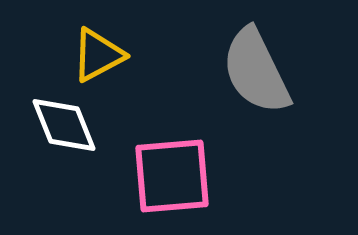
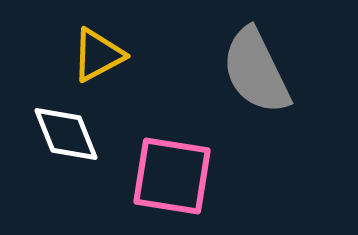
white diamond: moved 2 px right, 9 px down
pink square: rotated 14 degrees clockwise
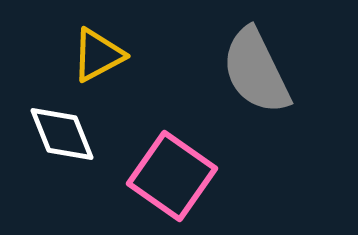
white diamond: moved 4 px left
pink square: rotated 26 degrees clockwise
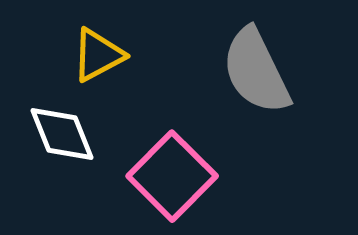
pink square: rotated 10 degrees clockwise
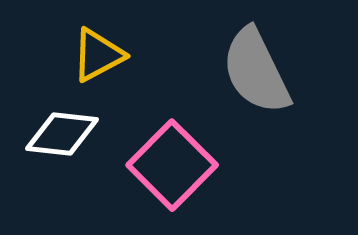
white diamond: rotated 62 degrees counterclockwise
pink square: moved 11 px up
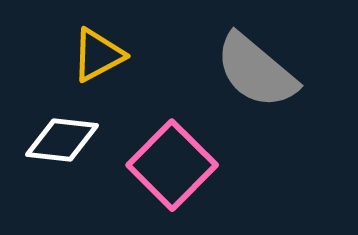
gray semicircle: rotated 24 degrees counterclockwise
white diamond: moved 6 px down
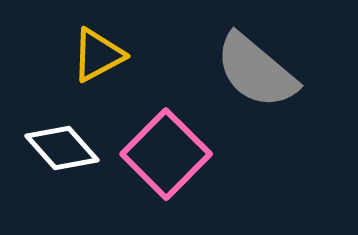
white diamond: moved 8 px down; rotated 42 degrees clockwise
pink square: moved 6 px left, 11 px up
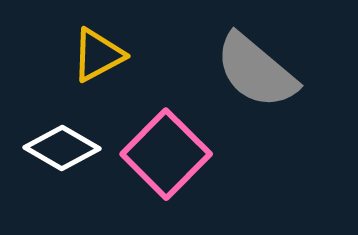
white diamond: rotated 18 degrees counterclockwise
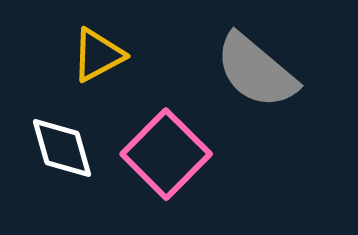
white diamond: rotated 44 degrees clockwise
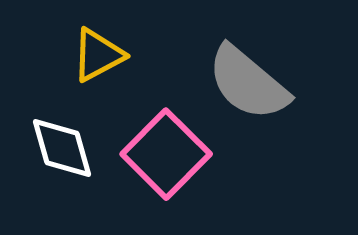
gray semicircle: moved 8 px left, 12 px down
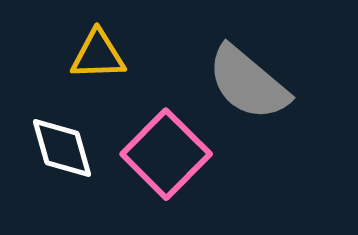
yellow triangle: rotated 26 degrees clockwise
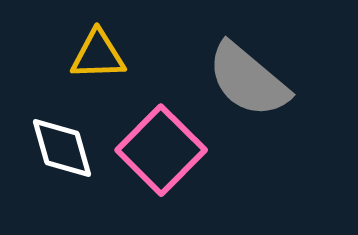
gray semicircle: moved 3 px up
pink square: moved 5 px left, 4 px up
